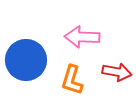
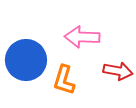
red arrow: moved 1 px right, 1 px up
orange L-shape: moved 8 px left
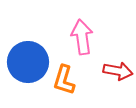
pink arrow: rotated 80 degrees clockwise
blue circle: moved 2 px right, 2 px down
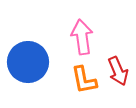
red arrow: rotated 56 degrees clockwise
orange L-shape: moved 20 px right; rotated 28 degrees counterclockwise
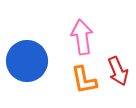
blue circle: moved 1 px left, 1 px up
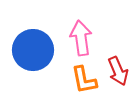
pink arrow: moved 1 px left, 1 px down
blue circle: moved 6 px right, 11 px up
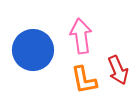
pink arrow: moved 2 px up
red arrow: moved 1 px up
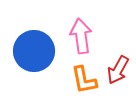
blue circle: moved 1 px right, 1 px down
red arrow: rotated 52 degrees clockwise
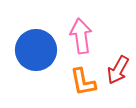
blue circle: moved 2 px right, 1 px up
orange L-shape: moved 1 px left, 2 px down
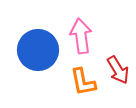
blue circle: moved 2 px right
red arrow: rotated 60 degrees counterclockwise
